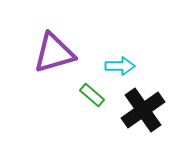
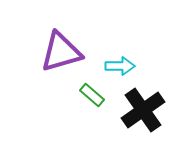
purple triangle: moved 7 px right, 1 px up
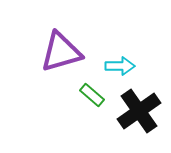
black cross: moved 4 px left, 1 px down
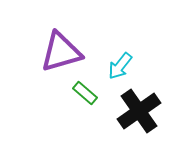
cyan arrow: rotated 128 degrees clockwise
green rectangle: moved 7 px left, 2 px up
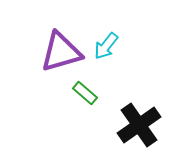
cyan arrow: moved 14 px left, 20 px up
black cross: moved 14 px down
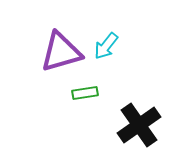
green rectangle: rotated 50 degrees counterclockwise
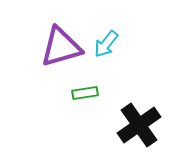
cyan arrow: moved 2 px up
purple triangle: moved 5 px up
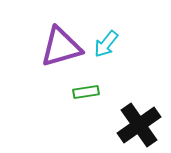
green rectangle: moved 1 px right, 1 px up
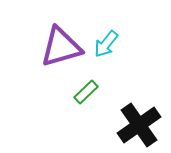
green rectangle: rotated 35 degrees counterclockwise
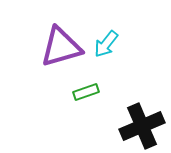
green rectangle: rotated 25 degrees clockwise
black cross: moved 3 px right, 1 px down; rotated 12 degrees clockwise
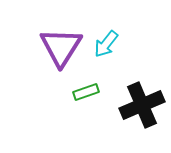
purple triangle: rotated 42 degrees counterclockwise
black cross: moved 21 px up
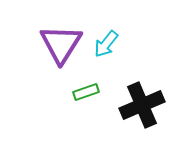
purple triangle: moved 3 px up
